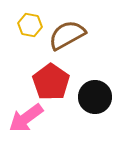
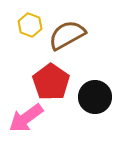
yellow hexagon: rotated 10 degrees clockwise
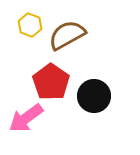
black circle: moved 1 px left, 1 px up
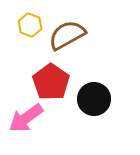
black circle: moved 3 px down
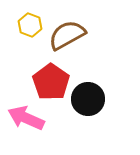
black circle: moved 6 px left
pink arrow: rotated 60 degrees clockwise
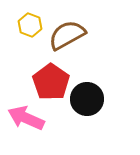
black circle: moved 1 px left
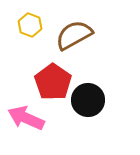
brown semicircle: moved 7 px right
red pentagon: moved 2 px right
black circle: moved 1 px right, 1 px down
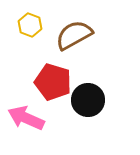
red pentagon: rotated 18 degrees counterclockwise
